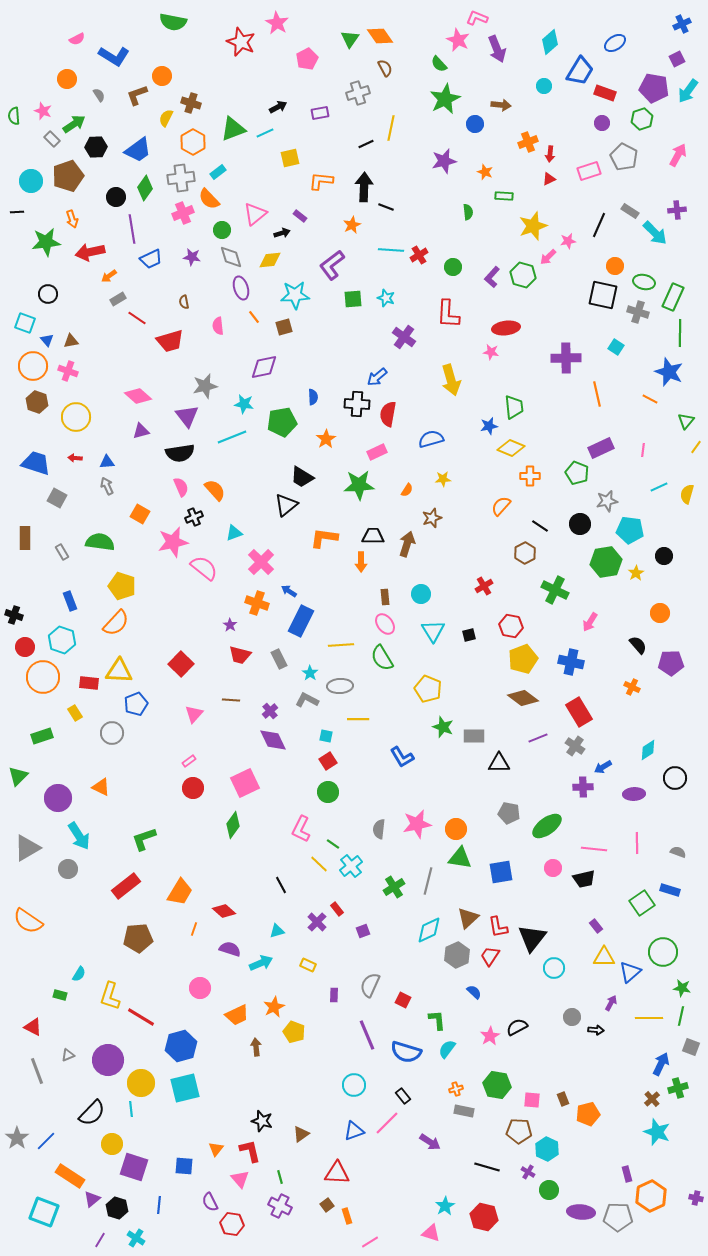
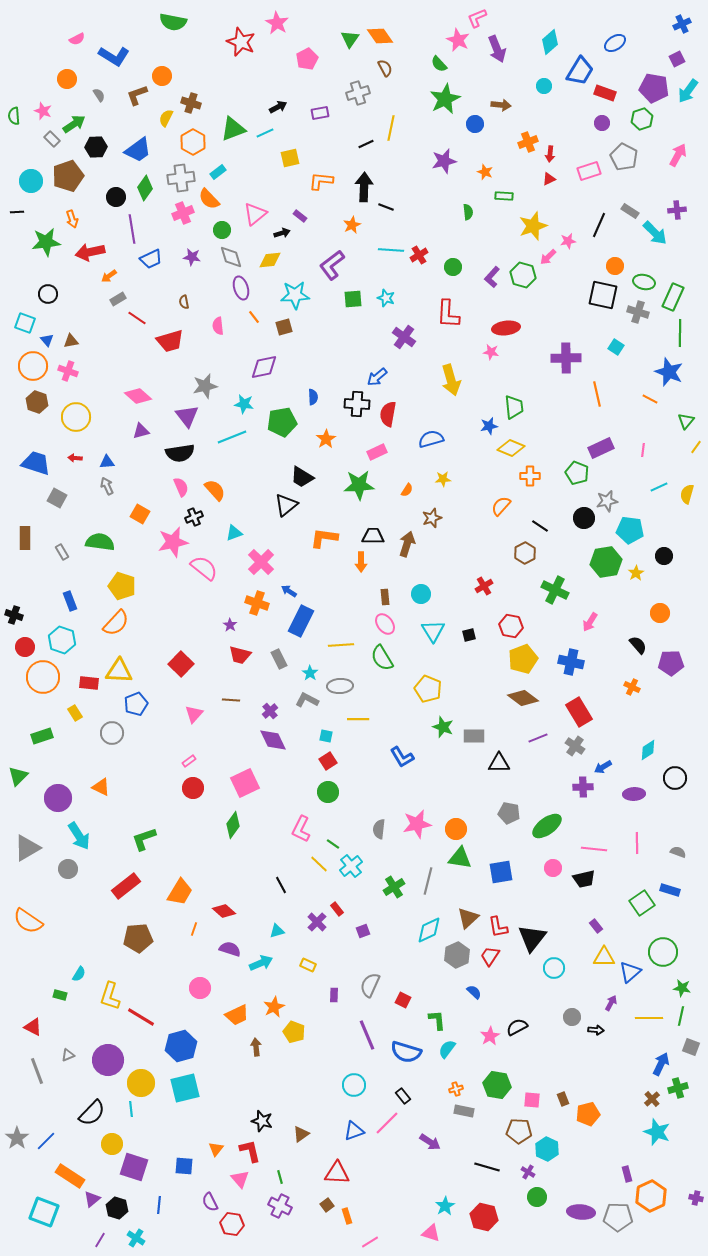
pink L-shape at (477, 18): rotated 45 degrees counterclockwise
black circle at (580, 524): moved 4 px right, 6 px up
green circle at (549, 1190): moved 12 px left, 7 px down
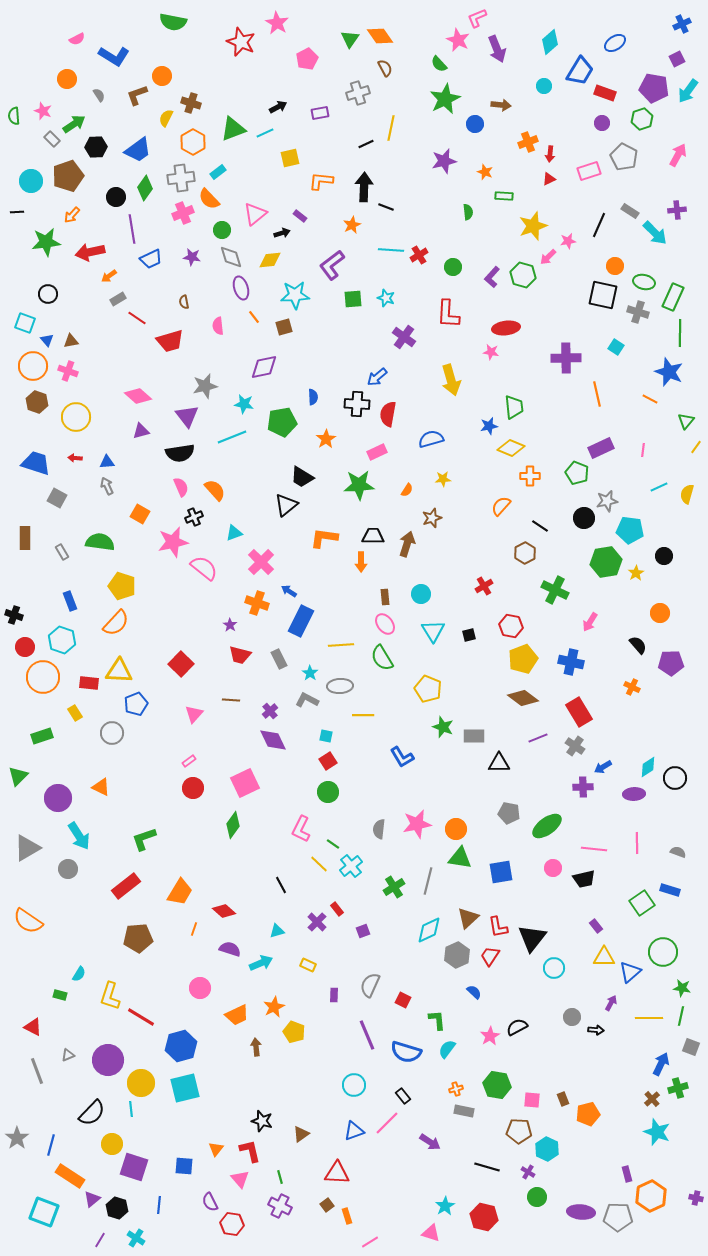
orange arrow at (72, 219): moved 4 px up; rotated 60 degrees clockwise
yellow line at (358, 719): moved 5 px right, 4 px up
cyan diamond at (648, 750): moved 17 px down
blue line at (46, 1141): moved 5 px right, 4 px down; rotated 30 degrees counterclockwise
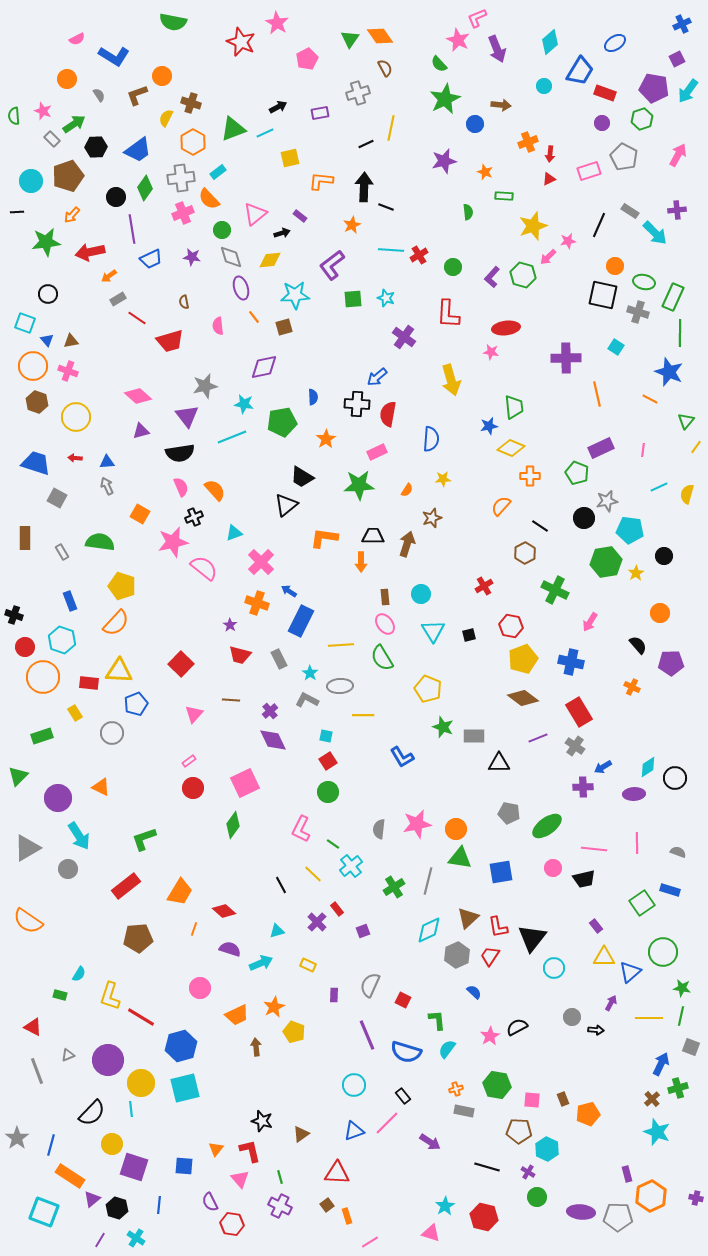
blue semicircle at (431, 439): rotated 110 degrees clockwise
yellow line at (319, 864): moved 6 px left, 10 px down
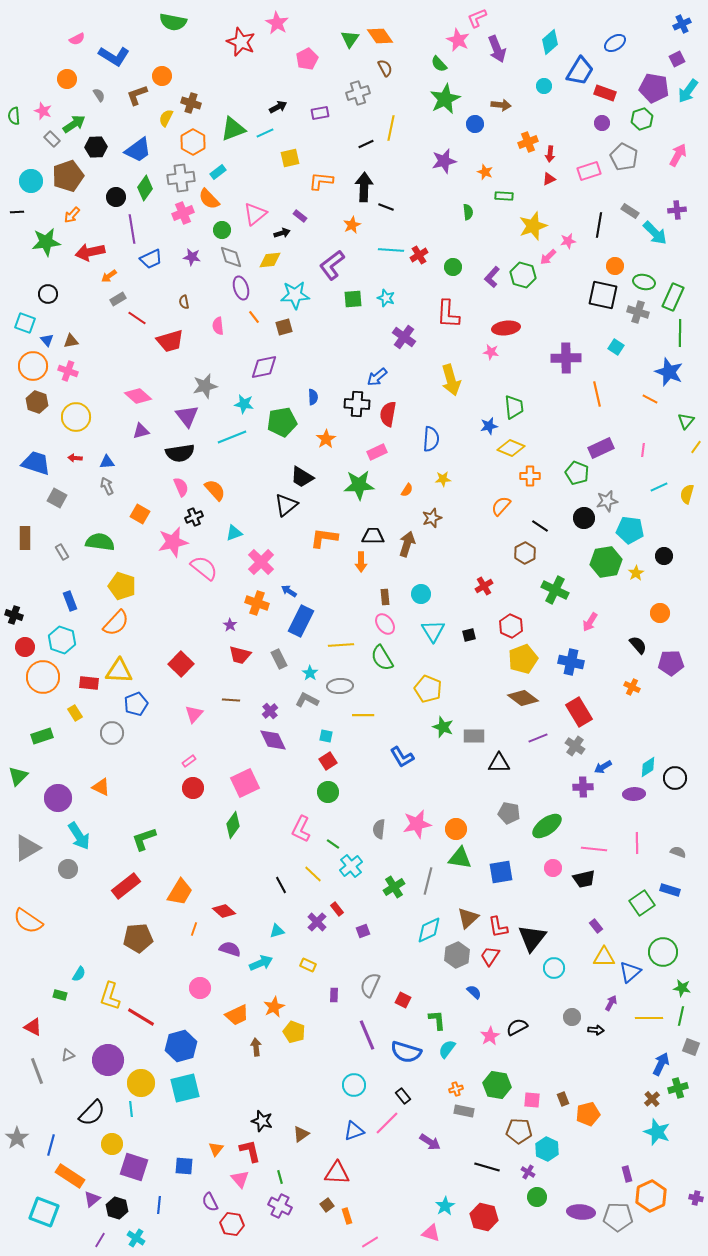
black line at (599, 225): rotated 15 degrees counterclockwise
red hexagon at (511, 626): rotated 15 degrees clockwise
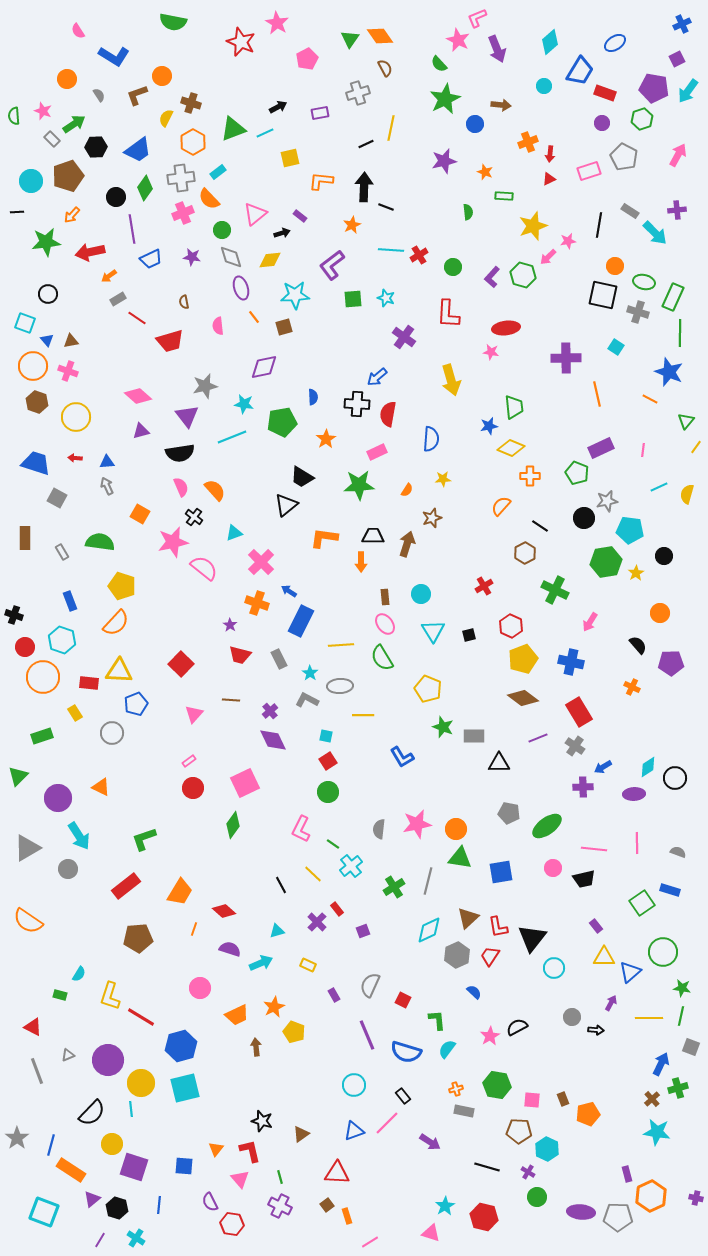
pink semicircle at (77, 39): moved 1 px right, 8 px up; rotated 84 degrees clockwise
black cross at (194, 517): rotated 30 degrees counterclockwise
purple rectangle at (334, 995): rotated 32 degrees counterclockwise
cyan star at (657, 1132): rotated 12 degrees counterclockwise
orange rectangle at (70, 1176): moved 1 px right, 6 px up
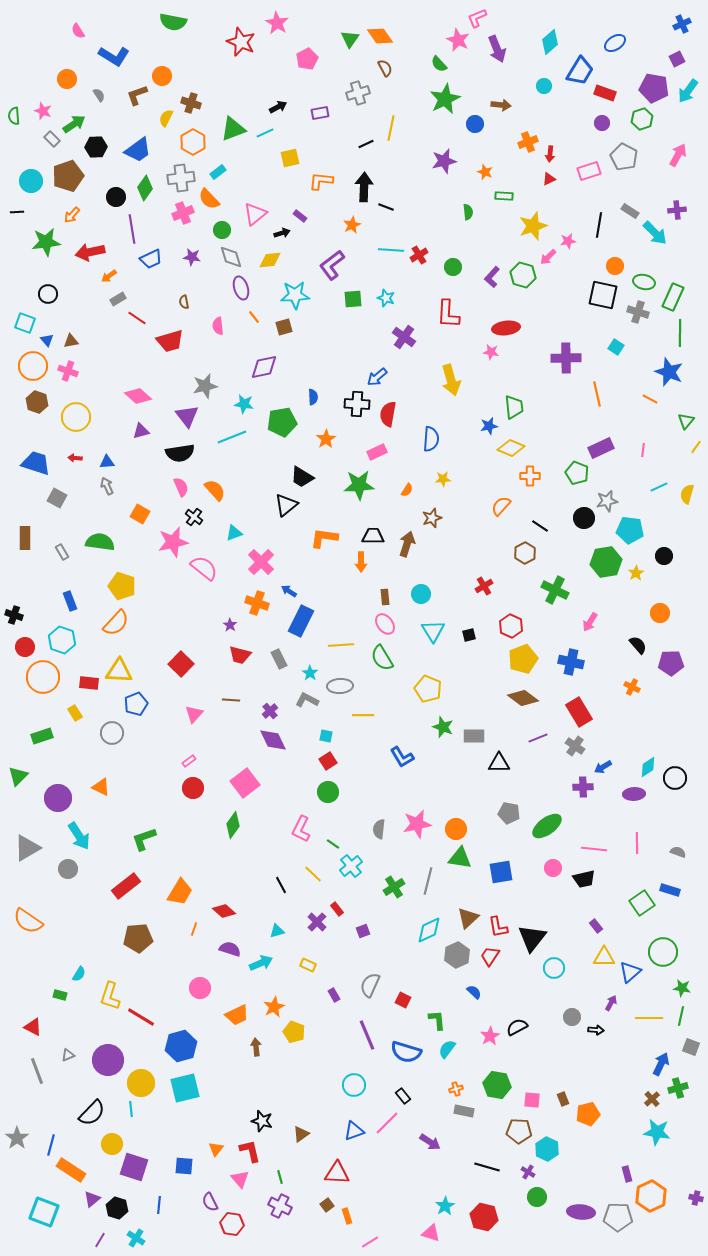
pink square at (245, 783): rotated 12 degrees counterclockwise
